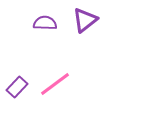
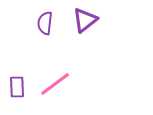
purple semicircle: rotated 85 degrees counterclockwise
purple rectangle: rotated 45 degrees counterclockwise
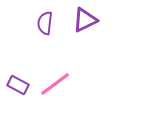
purple triangle: rotated 12 degrees clockwise
purple rectangle: moved 1 px right, 2 px up; rotated 60 degrees counterclockwise
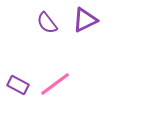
purple semicircle: moved 2 px right; rotated 45 degrees counterclockwise
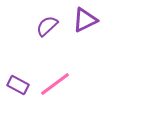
purple semicircle: moved 3 px down; rotated 85 degrees clockwise
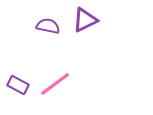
purple semicircle: moved 1 px right; rotated 55 degrees clockwise
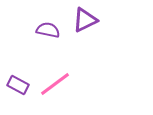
purple semicircle: moved 4 px down
